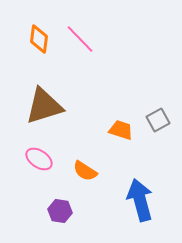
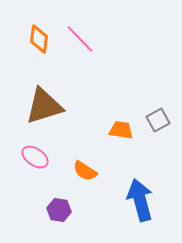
orange trapezoid: rotated 10 degrees counterclockwise
pink ellipse: moved 4 px left, 2 px up
purple hexagon: moved 1 px left, 1 px up
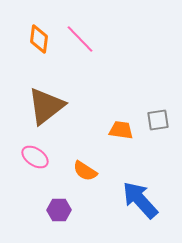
brown triangle: moved 2 px right; rotated 21 degrees counterclockwise
gray square: rotated 20 degrees clockwise
blue arrow: rotated 27 degrees counterclockwise
purple hexagon: rotated 10 degrees counterclockwise
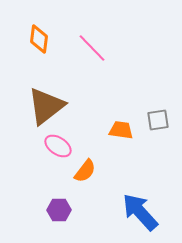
pink line: moved 12 px right, 9 px down
pink ellipse: moved 23 px right, 11 px up
orange semicircle: rotated 85 degrees counterclockwise
blue arrow: moved 12 px down
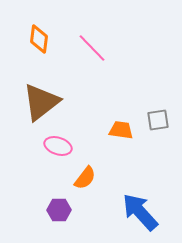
brown triangle: moved 5 px left, 4 px up
pink ellipse: rotated 16 degrees counterclockwise
orange semicircle: moved 7 px down
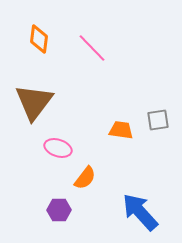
brown triangle: moved 7 px left; rotated 15 degrees counterclockwise
pink ellipse: moved 2 px down
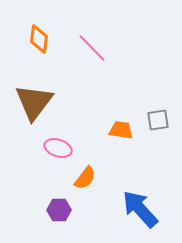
blue arrow: moved 3 px up
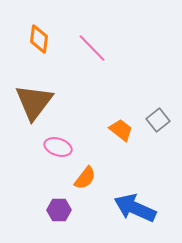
gray square: rotated 30 degrees counterclockwise
orange trapezoid: rotated 30 degrees clockwise
pink ellipse: moved 1 px up
blue arrow: moved 5 px left, 1 px up; rotated 24 degrees counterclockwise
